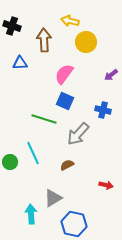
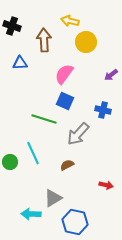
cyan arrow: rotated 84 degrees counterclockwise
blue hexagon: moved 1 px right, 2 px up
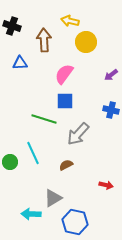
blue square: rotated 24 degrees counterclockwise
blue cross: moved 8 px right
brown semicircle: moved 1 px left
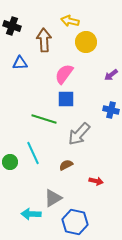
blue square: moved 1 px right, 2 px up
gray arrow: moved 1 px right
red arrow: moved 10 px left, 4 px up
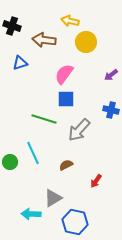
brown arrow: rotated 80 degrees counterclockwise
blue triangle: rotated 14 degrees counterclockwise
gray arrow: moved 4 px up
red arrow: rotated 112 degrees clockwise
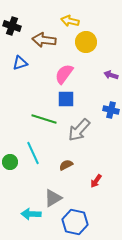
purple arrow: rotated 56 degrees clockwise
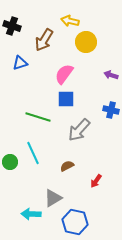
brown arrow: rotated 65 degrees counterclockwise
green line: moved 6 px left, 2 px up
brown semicircle: moved 1 px right, 1 px down
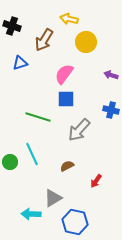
yellow arrow: moved 1 px left, 2 px up
cyan line: moved 1 px left, 1 px down
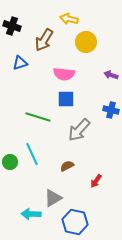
pink semicircle: rotated 120 degrees counterclockwise
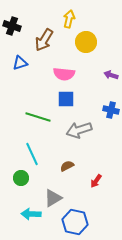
yellow arrow: rotated 90 degrees clockwise
gray arrow: rotated 30 degrees clockwise
green circle: moved 11 px right, 16 px down
